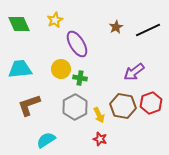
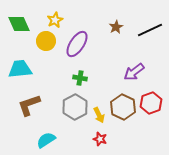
black line: moved 2 px right
purple ellipse: rotated 64 degrees clockwise
yellow circle: moved 15 px left, 28 px up
brown hexagon: moved 1 px down; rotated 15 degrees clockwise
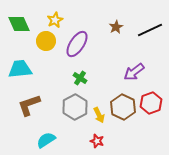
green cross: rotated 24 degrees clockwise
red star: moved 3 px left, 2 px down
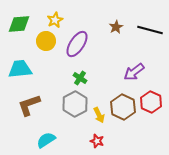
green diamond: rotated 70 degrees counterclockwise
black line: rotated 40 degrees clockwise
red hexagon: moved 1 px up; rotated 15 degrees counterclockwise
gray hexagon: moved 3 px up
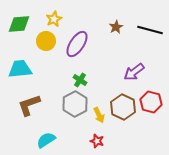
yellow star: moved 1 px left, 1 px up
green cross: moved 2 px down
red hexagon: rotated 10 degrees counterclockwise
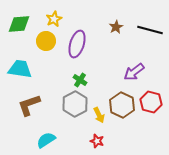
purple ellipse: rotated 16 degrees counterclockwise
cyan trapezoid: rotated 15 degrees clockwise
brown hexagon: moved 1 px left, 2 px up
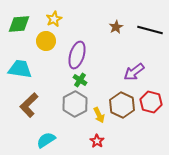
purple ellipse: moved 11 px down
brown L-shape: rotated 25 degrees counterclockwise
red star: rotated 16 degrees clockwise
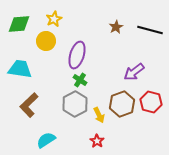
brown hexagon: moved 1 px up; rotated 15 degrees clockwise
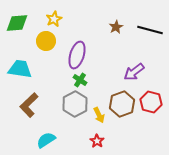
green diamond: moved 2 px left, 1 px up
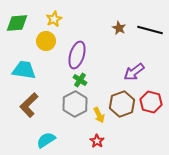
brown star: moved 3 px right, 1 px down; rotated 16 degrees counterclockwise
cyan trapezoid: moved 4 px right, 1 px down
